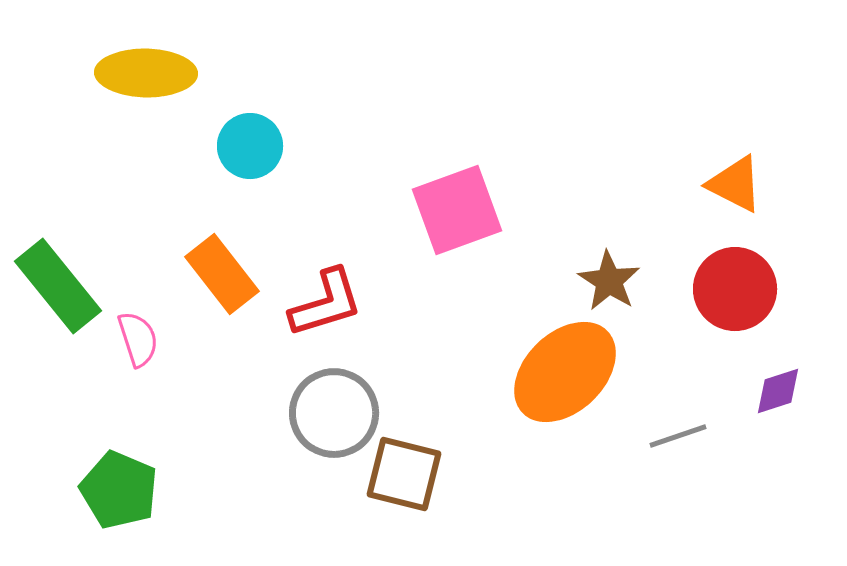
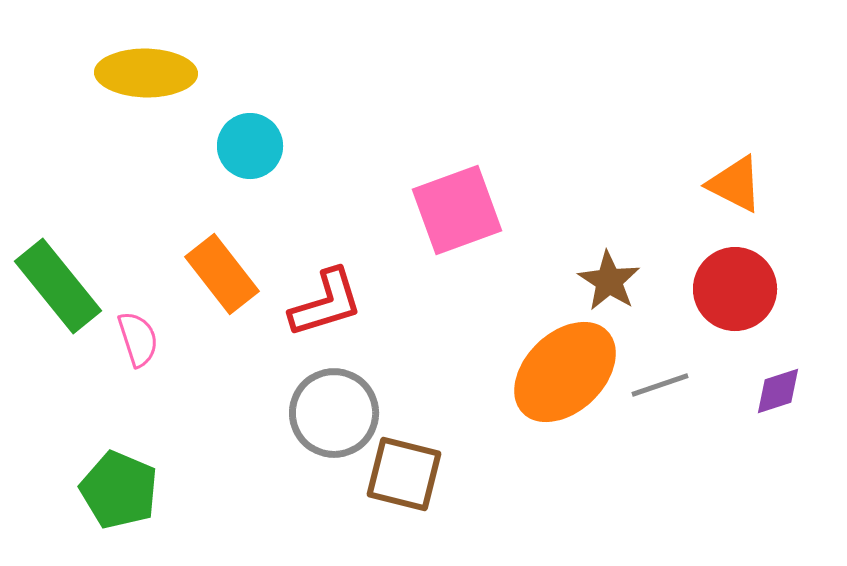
gray line: moved 18 px left, 51 px up
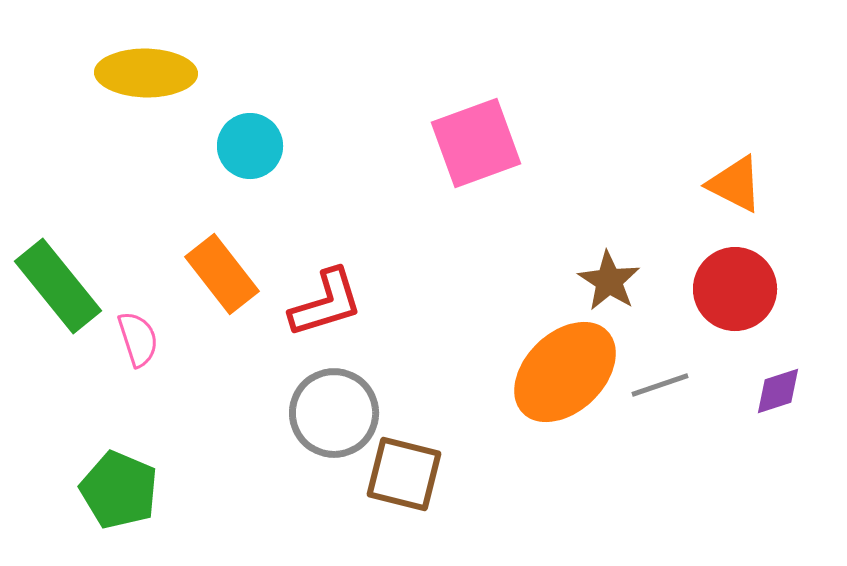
pink square: moved 19 px right, 67 px up
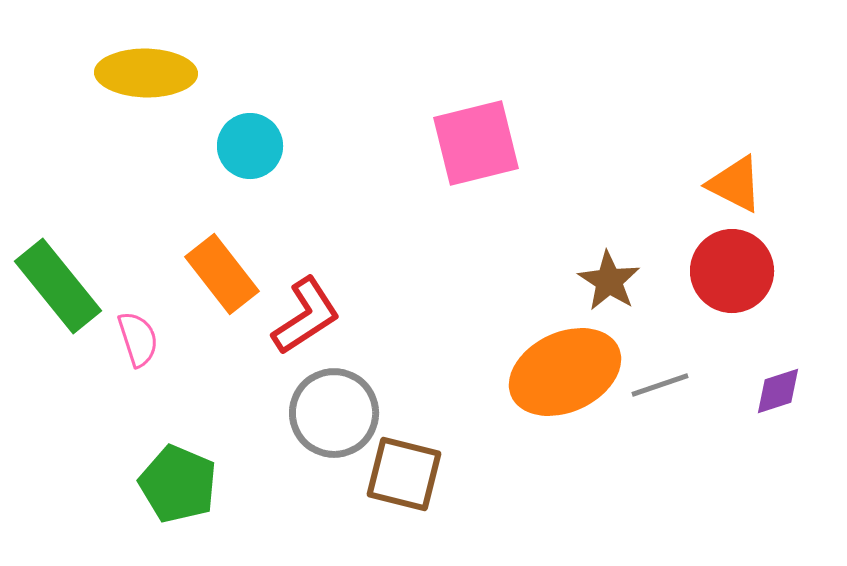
pink square: rotated 6 degrees clockwise
red circle: moved 3 px left, 18 px up
red L-shape: moved 20 px left, 13 px down; rotated 16 degrees counterclockwise
orange ellipse: rotated 19 degrees clockwise
green pentagon: moved 59 px right, 6 px up
